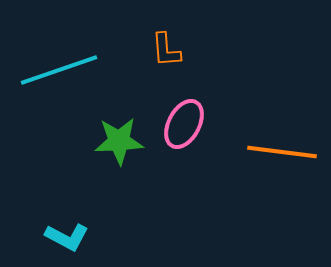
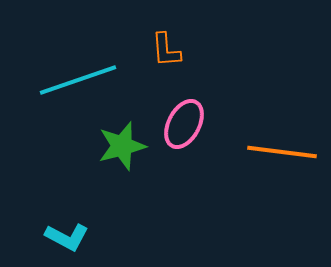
cyan line: moved 19 px right, 10 px down
green star: moved 3 px right, 5 px down; rotated 12 degrees counterclockwise
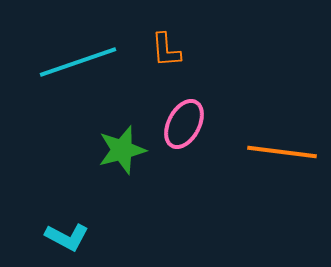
cyan line: moved 18 px up
green star: moved 4 px down
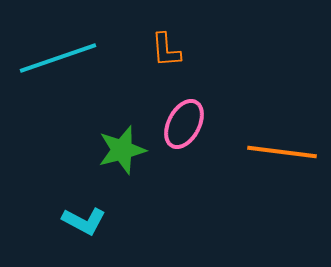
cyan line: moved 20 px left, 4 px up
cyan L-shape: moved 17 px right, 16 px up
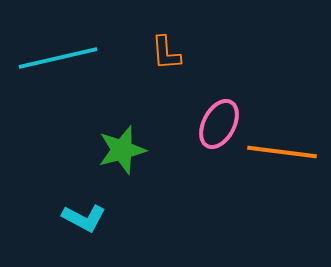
orange L-shape: moved 3 px down
cyan line: rotated 6 degrees clockwise
pink ellipse: moved 35 px right
cyan L-shape: moved 3 px up
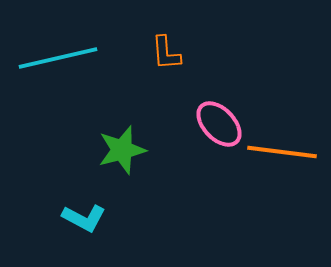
pink ellipse: rotated 72 degrees counterclockwise
